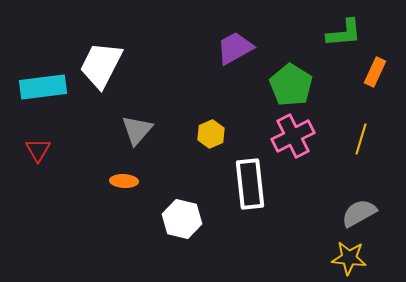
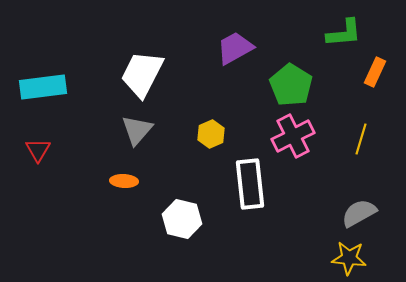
white trapezoid: moved 41 px right, 9 px down
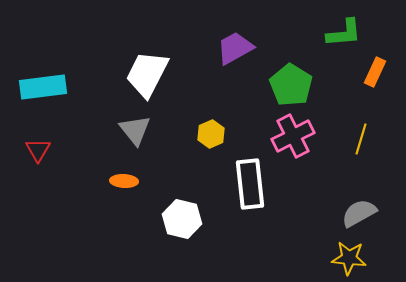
white trapezoid: moved 5 px right
gray triangle: moved 2 px left; rotated 20 degrees counterclockwise
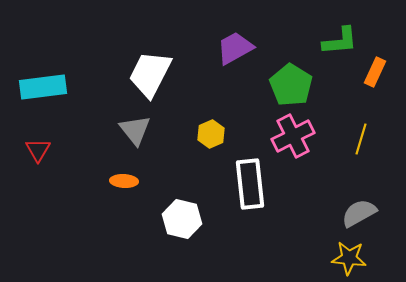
green L-shape: moved 4 px left, 8 px down
white trapezoid: moved 3 px right
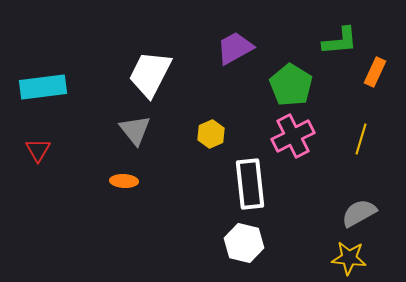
white hexagon: moved 62 px right, 24 px down
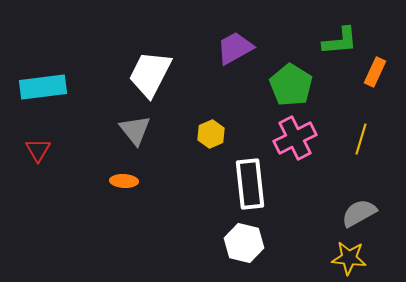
pink cross: moved 2 px right, 2 px down
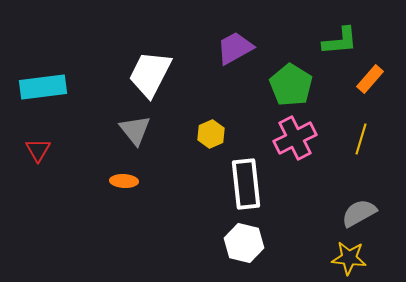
orange rectangle: moved 5 px left, 7 px down; rotated 16 degrees clockwise
white rectangle: moved 4 px left
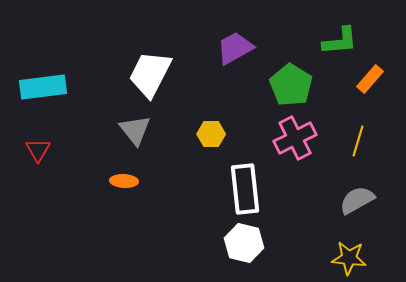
yellow hexagon: rotated 24 degrees clockwise
yellow line: moved 3 px left, 2 px down
white rectangle: moved 1 px left, 5 px down
gray semicircle: moved 2 px left, 13 px up
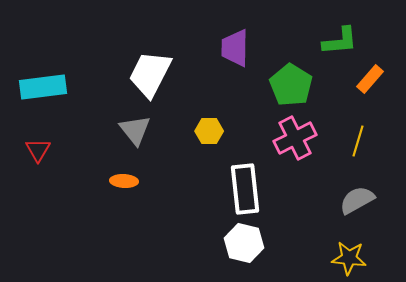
purple trapezoid: rotated 60 degrees counterclockwise
yellow hexagon: moved 2 px left, 3 px up
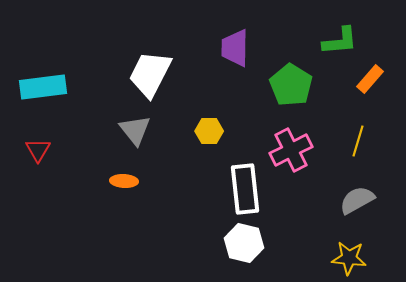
pink cross: moved 4 px left, 12 px down
